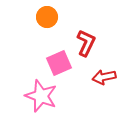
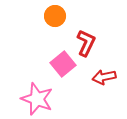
orange circle: moved 8 px right, 1 px up
pink square: moved 4 px right, 1 px down; rotated 15 degrees counterclockwise
pink star: moved 4 px left, 3 px down
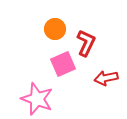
orange circle: moved 13 px down
pink square: rotated 15 degrees clockwise
red arrow: moved 2 px right, 1 px down
